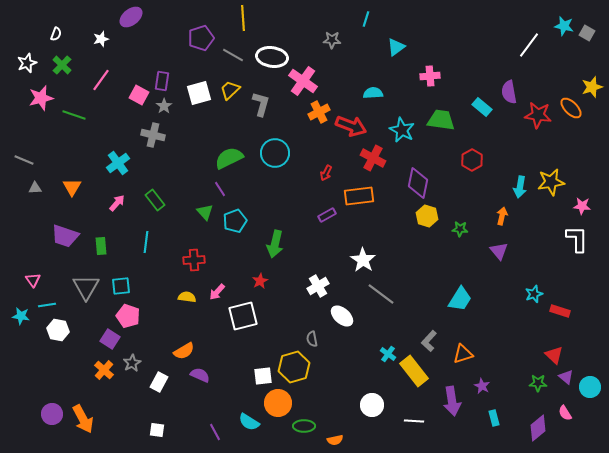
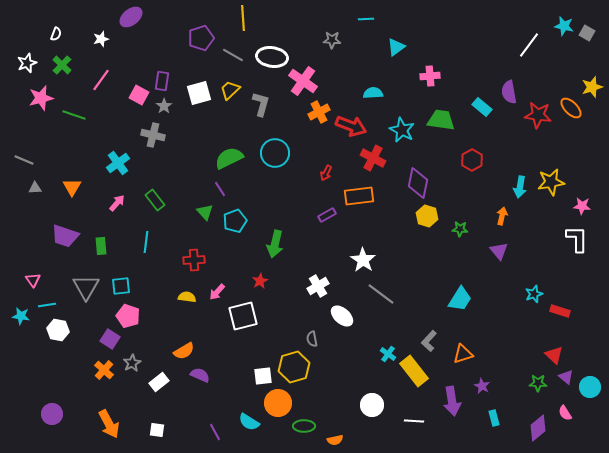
cyan line at (366, 19): rotated 70 degrees clockwise
white rectangle at (159, 382): rotated 24 degrees clockwise
orange arrow at (83, 419): moved 26 px right, 5 px down
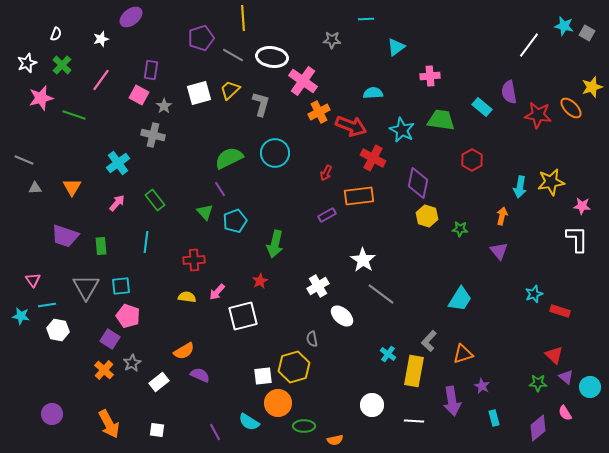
purple rectangle at (162, 81): moved 11 px left, 11 px up
yellow rectangle at (414, 371): rotated 48 degrees clockwise
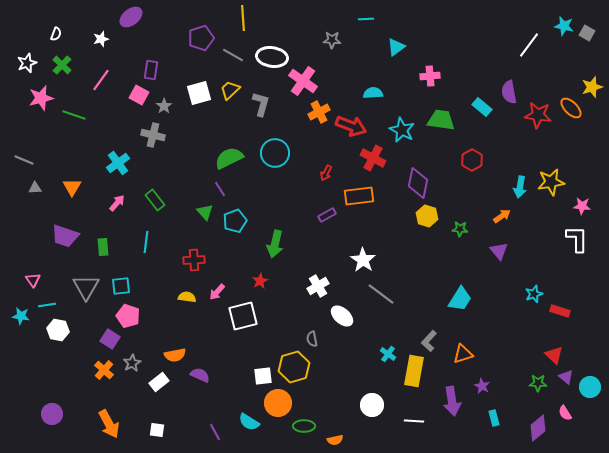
orange arrow at (502, 216): rotated 42 degrees clockwise
green rectangle at (101, 246): moved 2 px right, 1 px down
orange semicircle at (184, 351): moved 9 px left, 4 px down; rotated 20 degrees clockwise
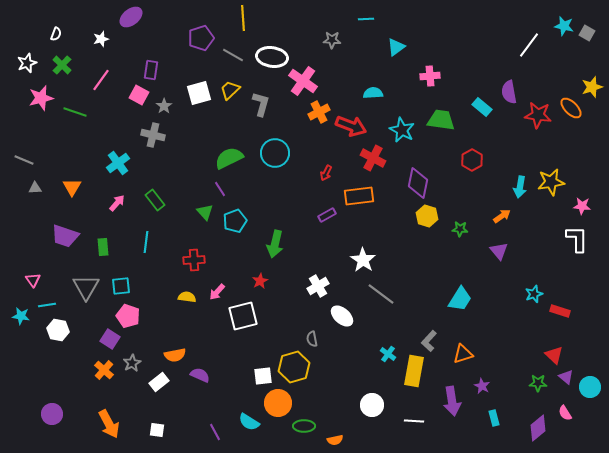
green line at (74, 115): moved 1 px right, 3 px up
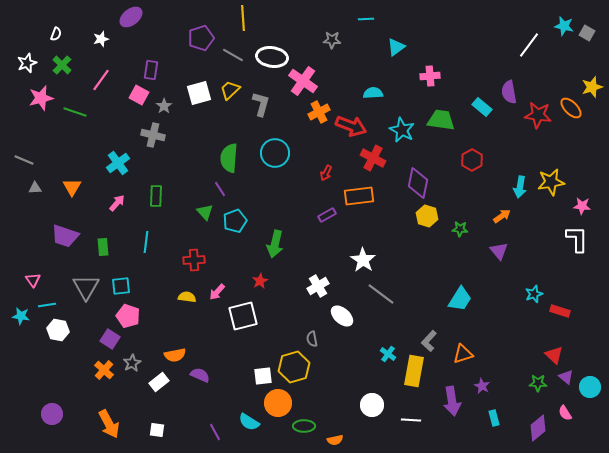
green semicircle at (229, 158): rotated 60 degrees counterclockwise
green rectangle at (155, 200): moved 1 px right, 4 px up; rotated 40 degrees clockwise
white line at (414, 421): moved 3 px left, 1 px up
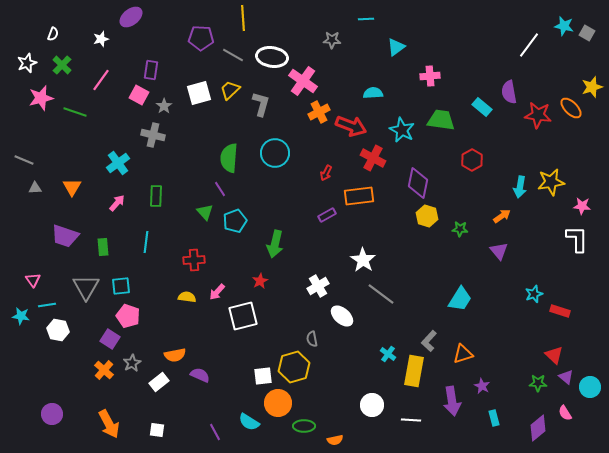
white semicircle at (56, 34): moved 3 px left
purple pentagon at (201, 38): rotated 20 degrees clockwise
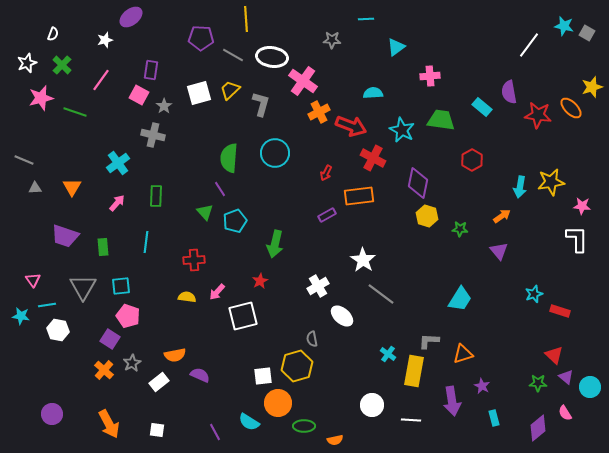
yellow line at (243, 18): moved 3 px right, 1 px down
white star at (101, 39): moved 4 px right, 1 px down
gray triangle at (86, 287): moved 3 px left
gray L-shape at (429, 341): rotated 50 degrees clockwise
yellow hexagon at (294, 367): moved 3 px right, 1 px up
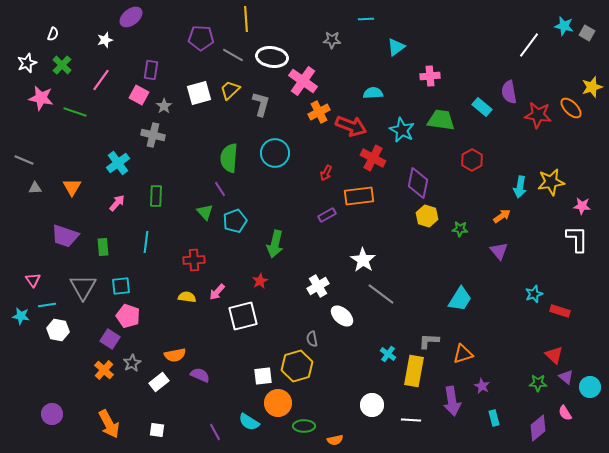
pink star at (41, 98): rotated 25 degrees clockwise
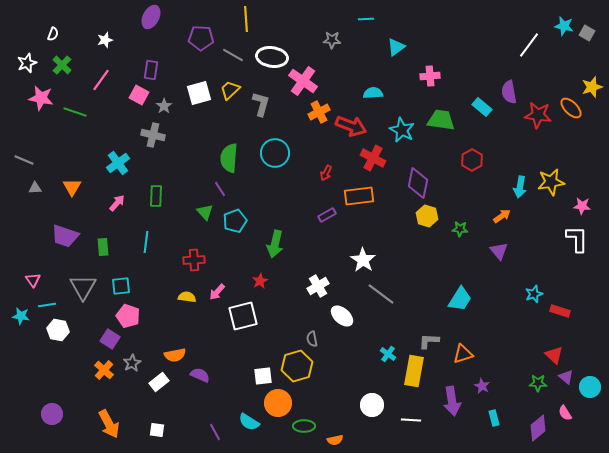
purple ellipse at (131, 17): moved 20 px right; rotated 25 degrees counterclockwise
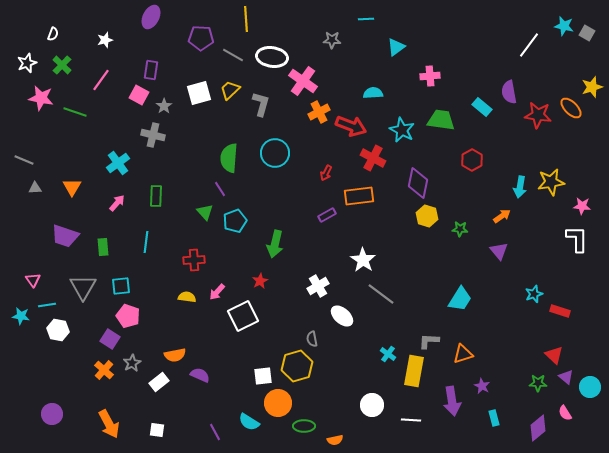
white square at (243, 316): rotated 12 degrees counterclockwise
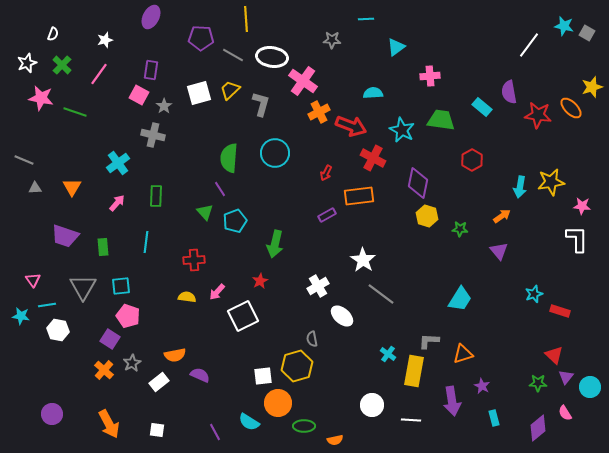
pink line at (101, 80): moved 2 px left, 6 px up
purple triangle at (566, 377): rotated 28 degrees clockwise
